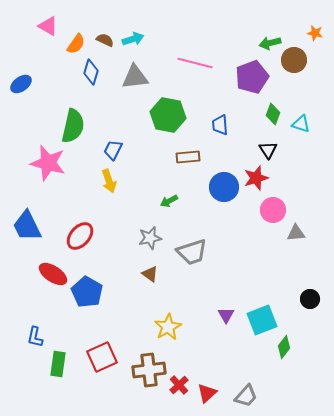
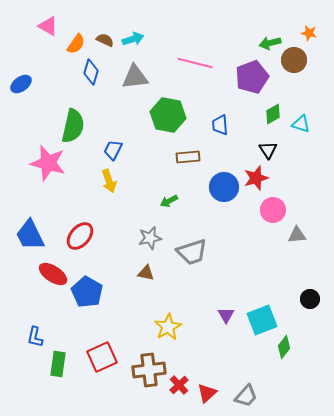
orange star at (315, 33): moved 6 px left
green diamond at (273, 114): rotated 40 degrees clockwise
blue trapezoid at (27, 226): moved 3 px right, 9 px down
gray triangle at (296, 233): moved 1 px right, 2 px down
brown triangle at (150, 274): moved 4 px left, 1 px up; rotated 24 degrees counterclockwise
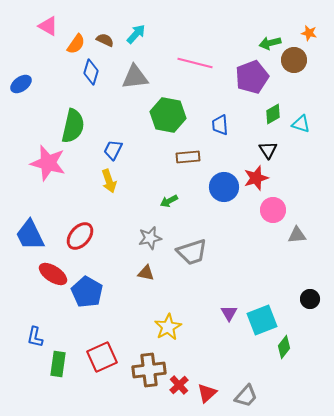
cyan arrow at (133, 39): moved 3 px right, 5 px up; rotated 30 degrees counterclockwise
purple triangle at (226, 315): moved 3 px right, 2 px up
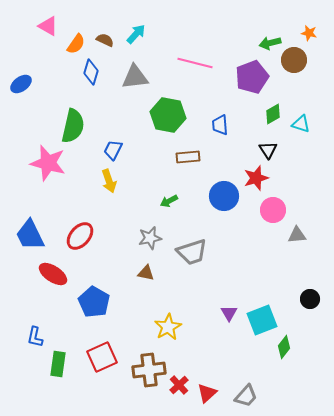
blue circle at (224, 187): moved 9 px down
blue pentagon at (87, 292): moved 7 px right, 10 px down
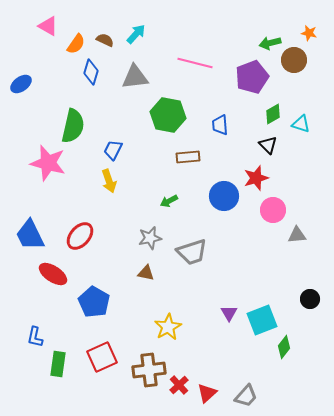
black triangle at (268, 150): moved 5 px up; rotated 12 degrees counterclockwise
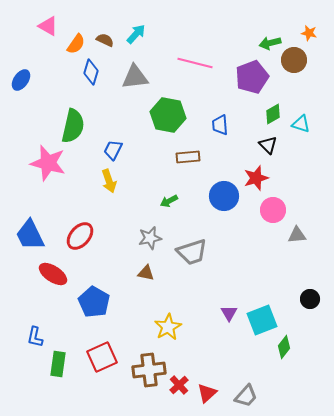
blue ellipse at (21, 84): moved 4 px up; rotated 20 degrees counterclockwise
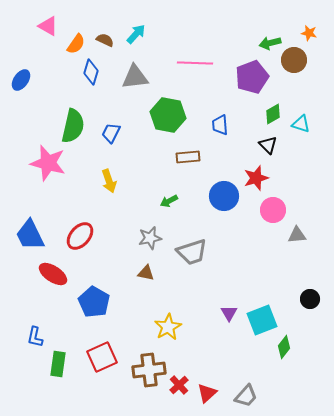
pink line at (195, 63): rotated 12 degrees counterclockwise
blue trapezoid at (113, 150): moved 2 px left, 17 px up
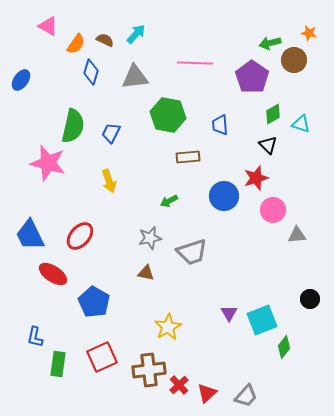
purple pentagon at (252, 77): rotated 16 degrees counterclockwise
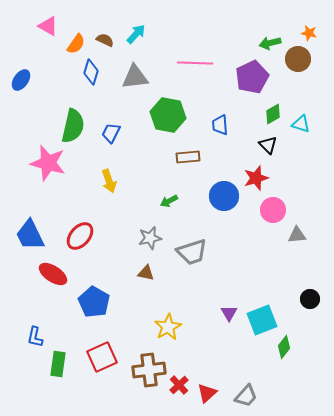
brown circle at (294, 60): moved 4 px right, 1 px up
purple pentagon at (252, 77): rotated 12 degrees clockwise
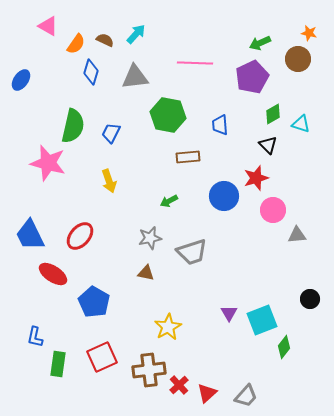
green arrow at (270, 43): moved 10 px left; rotated 10 degrees counterclockwise
